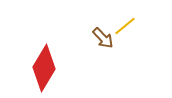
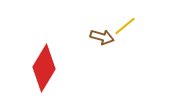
brown arrow: moved 1 px left, 1 px up; rotated 30 degrees counterclockwise
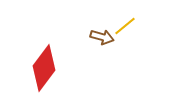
red diamond: rotated 6 degrees clockwise
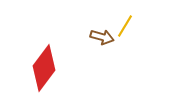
yellow line: rotated 20 degrees counterclockwise
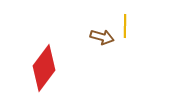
yellow line: rotated 30 degrees counterclockwise
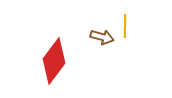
red diamond: moved 10 px right, 7 px up
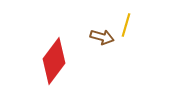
yellow line: moved 1 px right, 1 px up; rotated 15 degrees clockwise
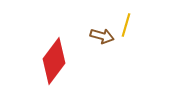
brown arrow: moved 1 px up
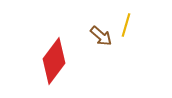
brown arrow: moved 1 px left; rotated 25 degrees clockwise
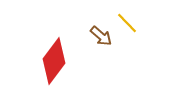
yellow line: moved 1 px right, 2 px up; rotated 60 degrees counterclockwise
